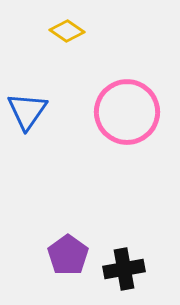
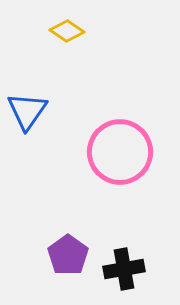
pink circle: moved 7 px left, 40 px down
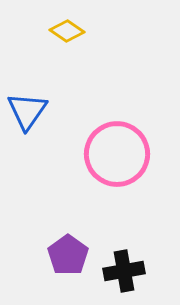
pink circle: moved 3 px left, 2 px down
black cross: moved 2 px down
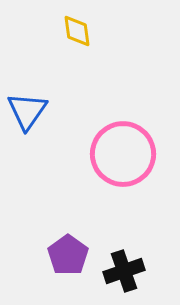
yellow diamond: moved 10 px right; rotated 48 degrees clockwise
pink circle: moved 6 px right
black cross: rotated 9 degrees counterclockwise
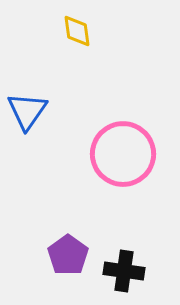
black cross: rotated 27 degrees clockwise
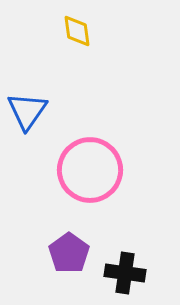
pink circle: moved 33 px left, 16 px down
purple pentagon: moved 1 px right, 2 px up
black cross: moved 1 px right, 2 px down
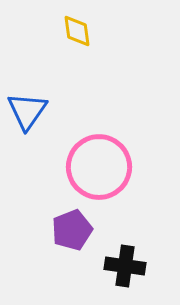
pink circle: moved 9 px right, 3 px up
purple pentagon: moved 3 px right, 23 px up; rotated 15 degrees clockwise
black cross: moved 7 px up
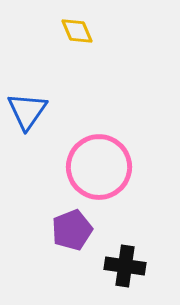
yellow diamond: rotated 16 degrees counterclockwise
